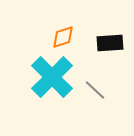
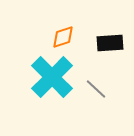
gray line: moved 1 px right, 1 px up
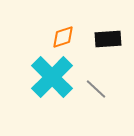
black rectangle: moved 2 px left, 4 px up
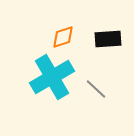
cyan cross: rotated 15 degrees clockwise
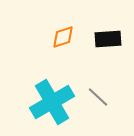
cyan cross: moved 25 px down
gray line: moved 2 px right, 8 px down
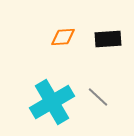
orange diamond: rotated 15 degrees clockwise
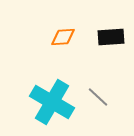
black rectangle: moved 3 px right, 2 px up
cyan cross: rotated 30 degrees counterclockwise
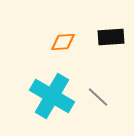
orange diamond: moved 5 px down
cyan cross: moved 6 px up
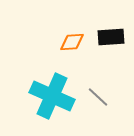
orange diamond: moved 9 px right
cyan cross: rotated 6 degrees counterclockwise
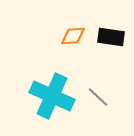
black rectangle: rotated 12 degrees clockwise
orange diamond: moved 1 px right, 6 px up
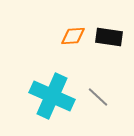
black rectangle: moved 2 px left
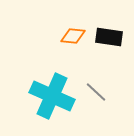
orange diamond: rotated 10 degrees clockwise
gray line: moved 2 px left, 5 px up
